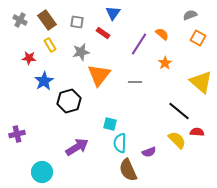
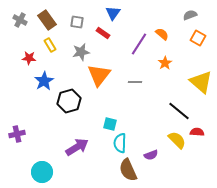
purple semicircle: moved 2 px right, 3 px down
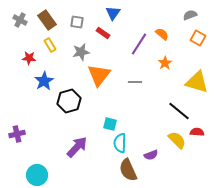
yellow triangle: moved 4 px left; rotated 25 degrees counterclockwise
purple arrow: rotated 15 degrees counterclockwise
cyan circle: moved 5 px left, 3 px down
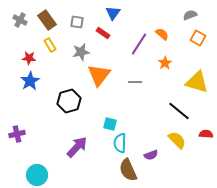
blue star: moved 14 px left
red semicircle: moved 9 px right, 2 px down
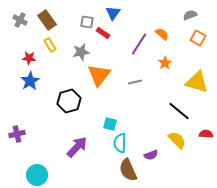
gray square: moved 10 px right
gray line: rotated 16 degrees counterclockwise
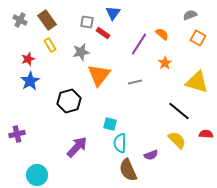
red star: moved 1 px left, 1 px down; rotated 24 degrees counterclockwise
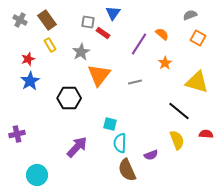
gray square: moved 1 px right
gray star: rotated 18 degrees counterclockwise
black hexagon: moved 3 px up; rotated 15 degrees clockwise
yellow semicircle: rotated 24 degrees clockwise
brown semicircle: moved 1 px left
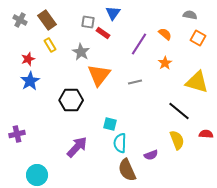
gray semicircle: rotated 32 degrees clockwise
orange semicircle: moved 3 px right
gray star: rotated 12 degrees counterclockwise
black hexagon: moved 2 px right, 2 px down
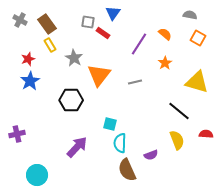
brown rectangle: moved 4 px down
gray star: moved 7 px left, 6 px down
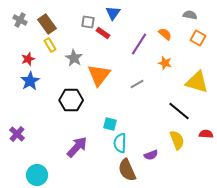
orange star: rotated 24 degrees counterclockwise
gray line: moved 2 px right, 2 px down; rotated 16 degrees counterclockwise
purple cross: rotated 35 degrees counterclockwise
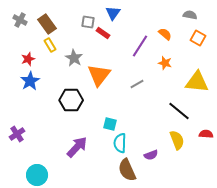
purple line: moved 1 px right, 2 px down
yellow triangle: rotated 10 degrees counterclockwise
purple cross: rotated 14 degrees clockwise
